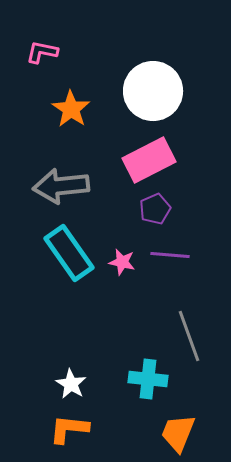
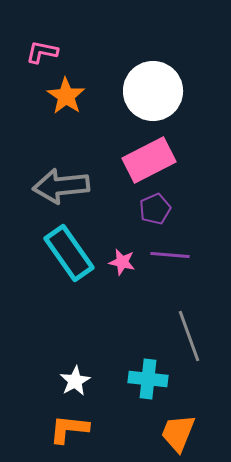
orange star: moved 5 px left, 13 px up
white star: moved 4 px right, 3 px up; rotated 12 degrees clockwise
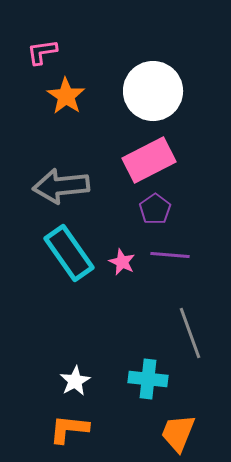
pink L-shape: rotated 20 degrees counterclockwise
purple pentagon: rotated 12 degrees counterclockwise
pink star: rotated 12 degrees clockwise
gray line: moved 1 px right, 3 px up
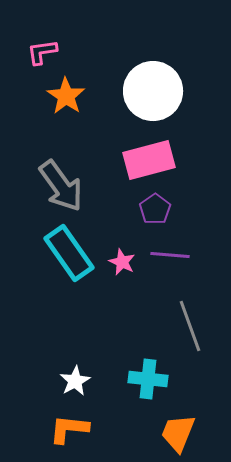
pink rectangle: rotated 12 degrees clockwise
gray arrow: rotated 120 degrees counterclockwise
gray line: moved 7 px up
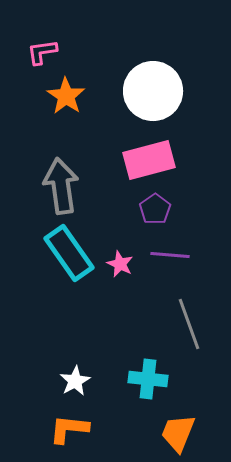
gray arrow: rotated 152 degrees counterclockwise
pink star: moved 2 px left, 2 px down
gray line: moved 1 px left, 2 px up
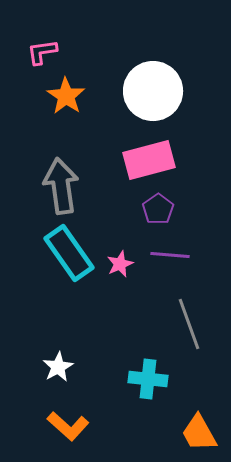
purple pentagon: moved 3 px right
pink star: rotated 24 degrees clockwise
white star: moved 17 px left, 14 px up
orange L-shape: moved 1 px left, 3 px up; rotated 144 degrees counterclockwise
orange trapezoid: moved 21 px right; rotated 51 degrees counterclockwise
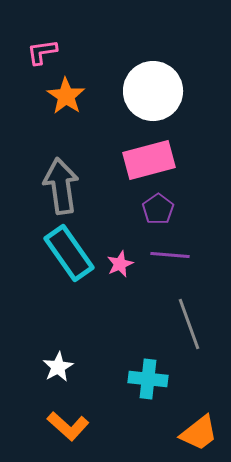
orange trapezoid: rotated 99 degrees counterclockwise
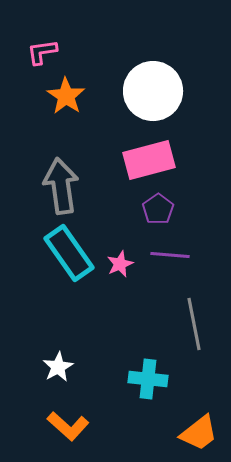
gray line: moved 5 px right; rotated 9 degrees clockwise
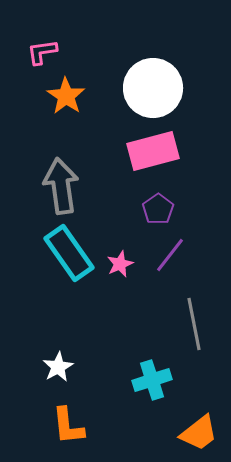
white circle: moved 3 px up
pink rectangle: moved 4 px right, 9 px up
purple line: rotated 57 degrees counterclockwise
cyan cross: moved 4 px right, 1 px down; rotated 24 degrees counterclockwise
orange L-shape: rotated 42 degrees clockwise
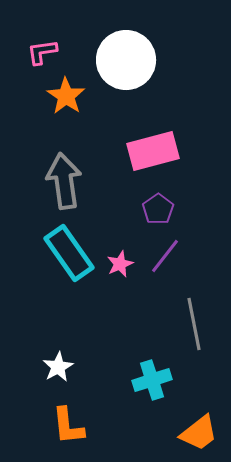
white circle: moved 27 px left, 28 px up
gray arrow: moved 3 px right, 5 px up
purple line: moved 5 px left, 1 px down
